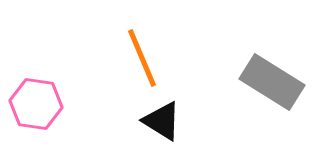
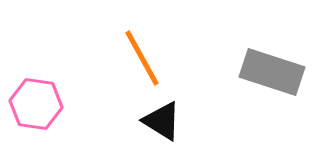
orange line: rotated 6 degrees counterclockwise
gray rectangle: moved 10 px up; rotated 14 degrees counterclockwise
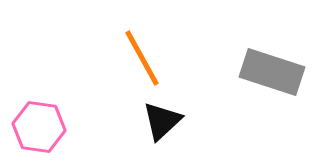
pink hexagon: moved 3 px right, 23 px down
black triangle: rotated 45 degrees clockwise
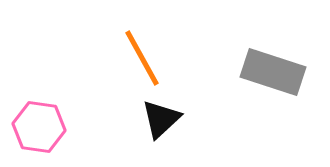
gray rectangle: moved 1 px right
black triangle: moved 1 px left, 2 px up
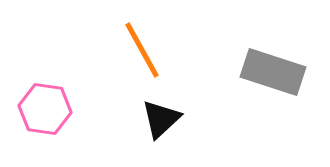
orange line: moved 8 px up
pink hexagon: moved 6 px right, 18 px up
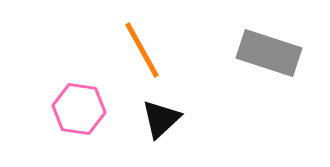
gray rectangle: moved 4 px left, 19 px up
pink hexagon: moved 34 px right
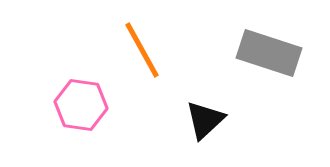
pink hexagon: moved 2 px right, 4 px up
black triangle: moved 44 px right, 1 px down
